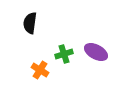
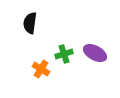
purple ellipse: moved 1 px left, 1 px down
orange cross: moved 1 px right, 1 px up
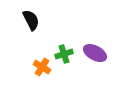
black semicircle: moved 1 px right, 3 px up; rotated 145 degrees clockwise
orange cross: moved 1 px right, 2 px up
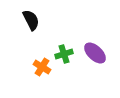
purple ellipse: rotated 15 degrees clockwise
